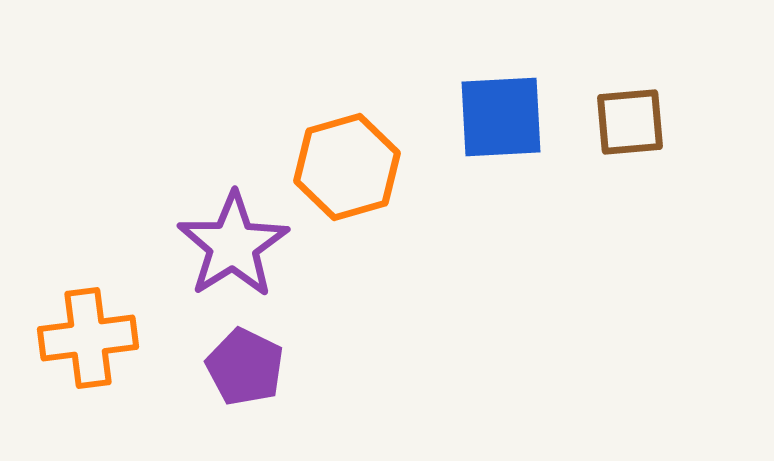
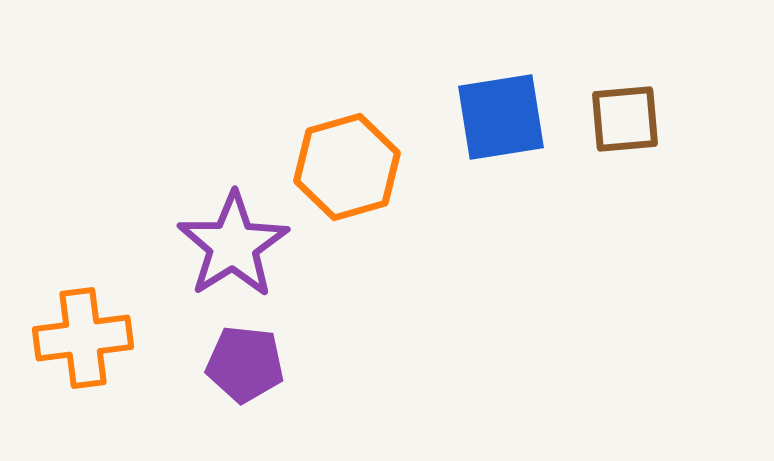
blue square: rotated 6 degrees counterclockwise
brown square: moved 5 px left, 3 px up
orange cross: moved 5 px left
purple pentagon: moved 3 px up; rotated 20 degrees counterclockwise
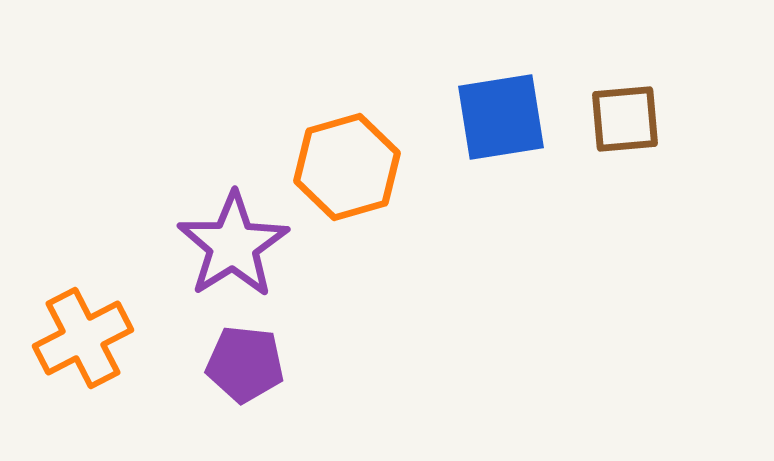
orange cross: rotated 20 degrees counterclockwise
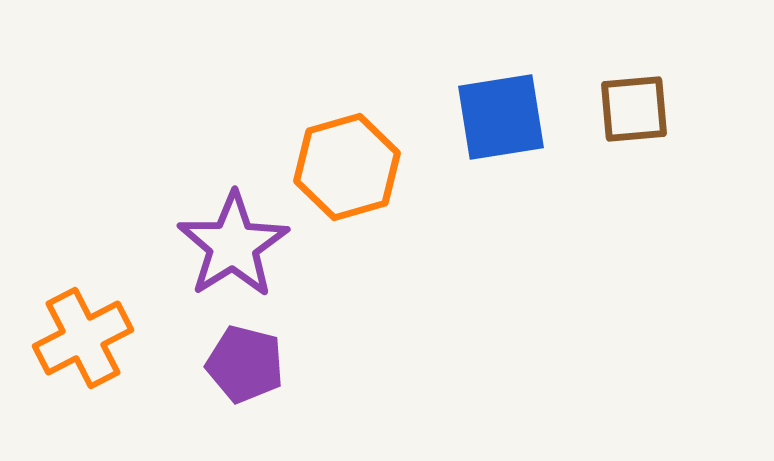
brown square: moved 9 px right, 10 px up
purple pentagon: rotated 8 degrees clockwise
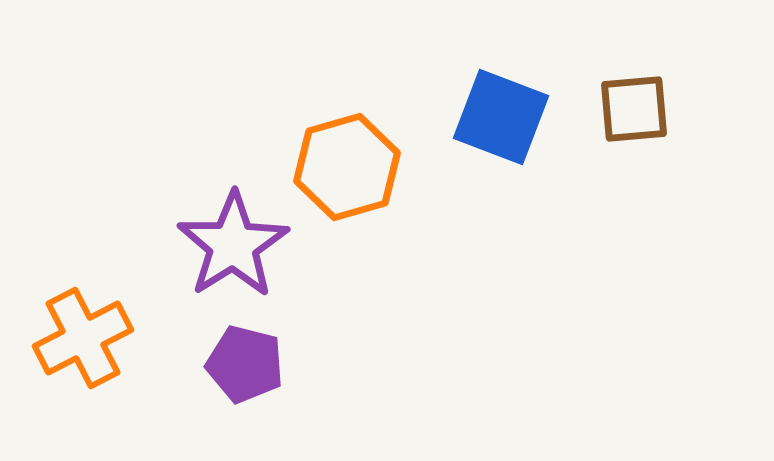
blue square: rotated 30 degrees clockwise
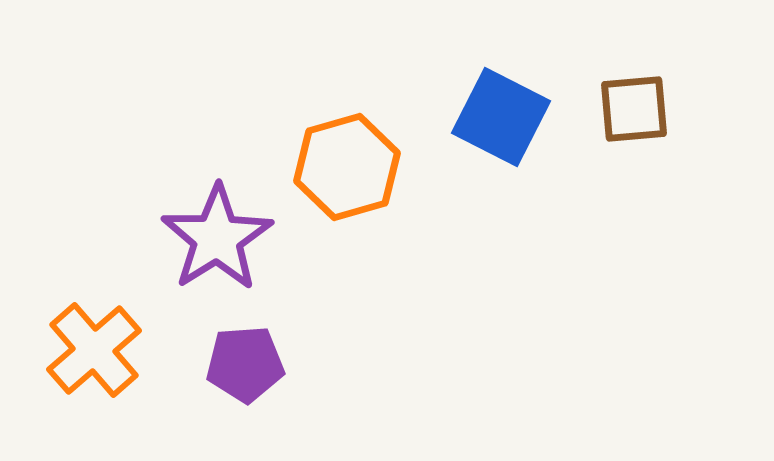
blue square: rotated 6 degrees clockwise
purple star: moved 16 px left, 7 px up
orange cross: moved 11 px right, 12 px down; rotated 14 degrees counterclockwise
purple pentagon: rotated 18 degrees counterclockwise
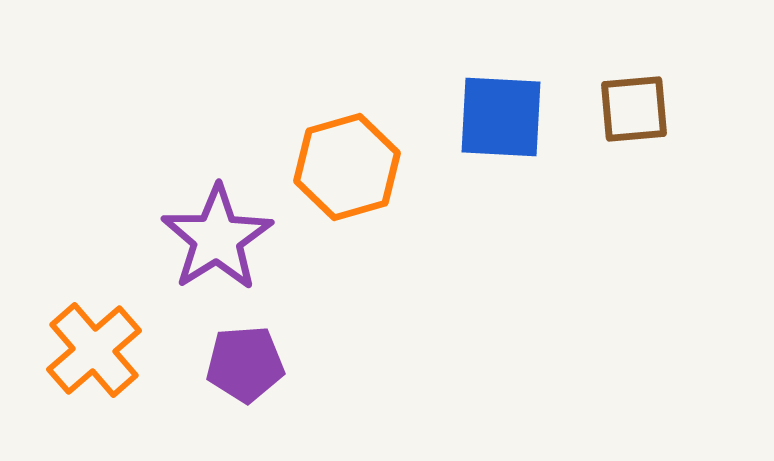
blue square: rotated 24 degrees counterclockwise
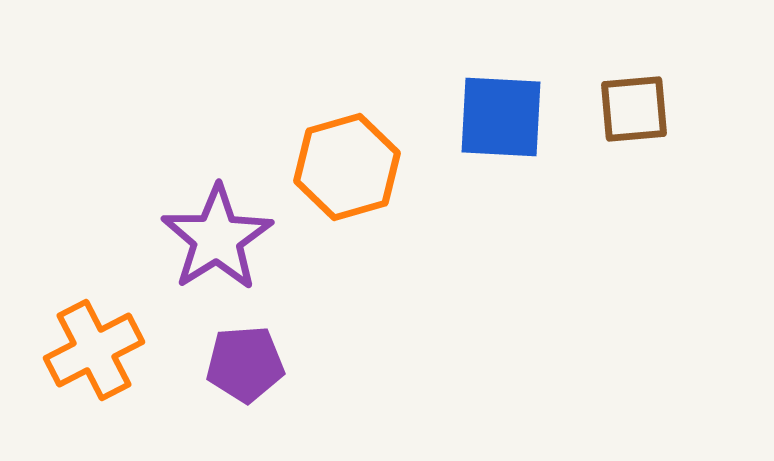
orange cross: rotated 14 degrees clockwise
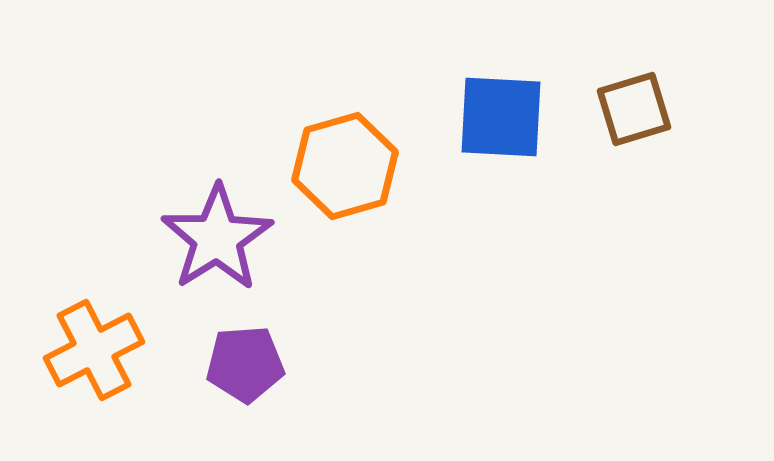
brown square: rotated 12 degrees counterclockwise
orange hexagon: moved 2 px left, 1 px up
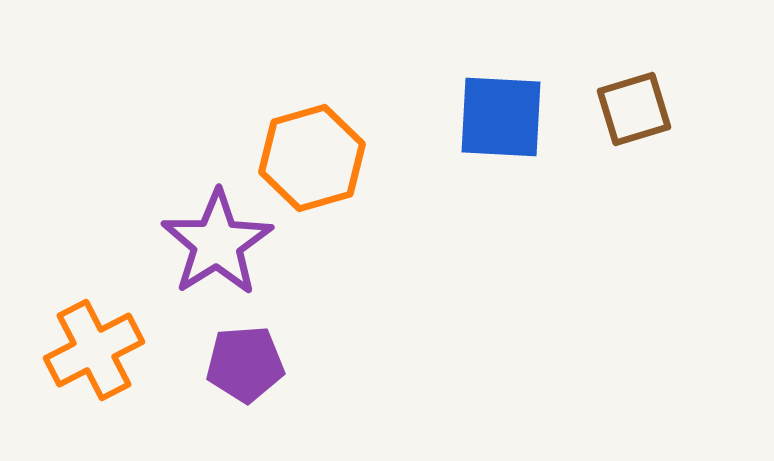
orange hexagon: moved 33 px left, 8 px up
purple star: moved 5 px down
